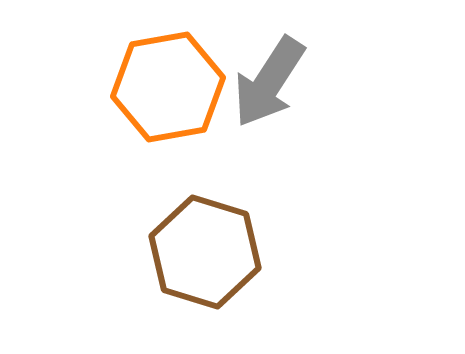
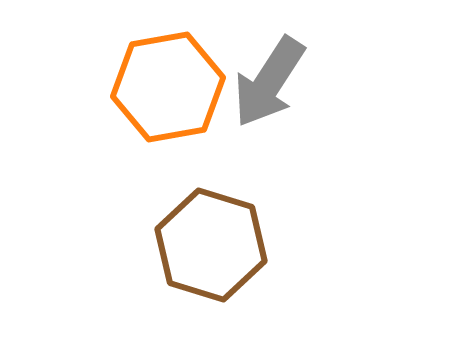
brown hexagon: moved 6 px right, 7 px up
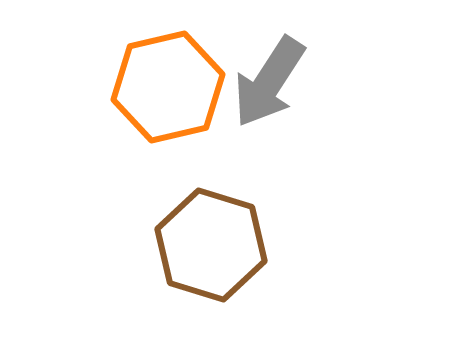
orange hexagon: rotated 3 degrees counterclockwise
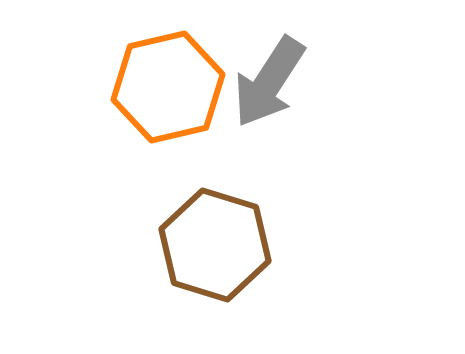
brown hexagon: moved 4 px right
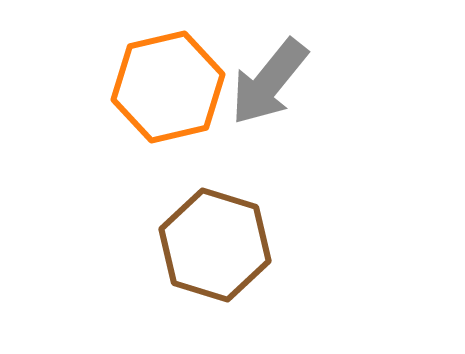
gray arrow: rotated 6 degrees clockwise
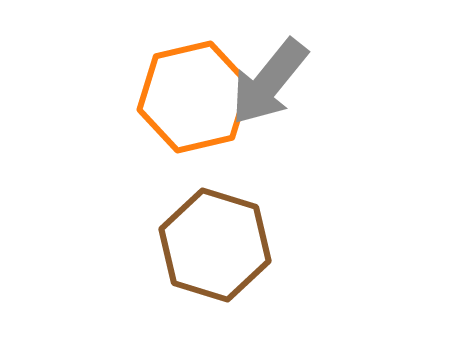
orange hexagon: moved 26 px right, 10 px down
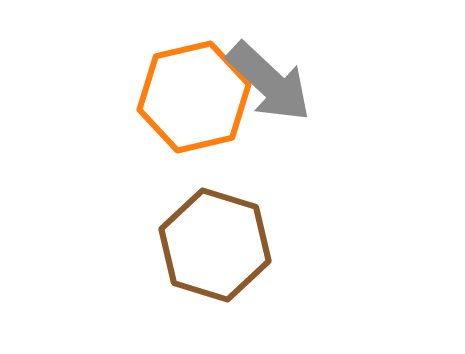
gray arrow: rotated 86 degrees counterclockwise
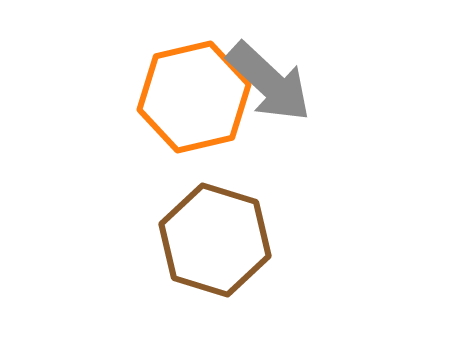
brown hexagon: moved 5 px up
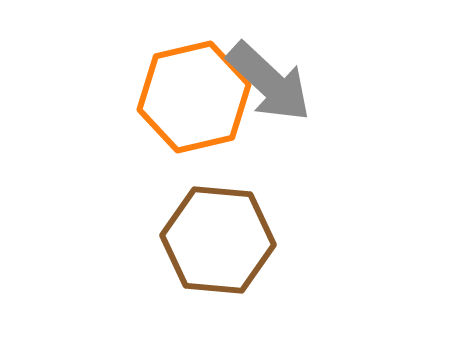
brown hexagon: moved 3 px right; rotated 12 degrees counterclockwise
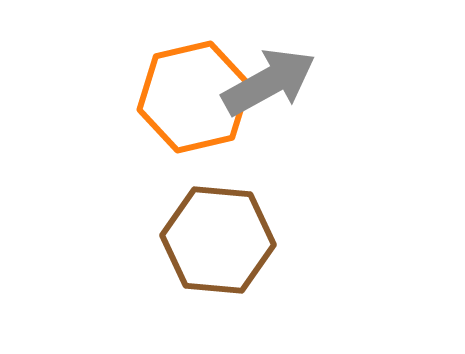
gray arrow: rotated 72 degrees counterclockwise
